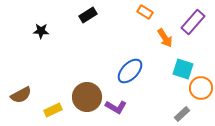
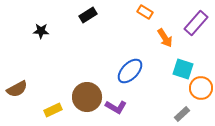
purple rectangle: moved 3 px right, 1 px down
brown semicircle: moved 4 px left, 6 px up
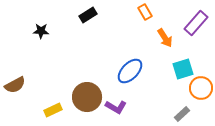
orange rectangle: rotated 28 degrees clockwise
cyan square: rotated 35 degrees counterclockwise
brown semicircle: moved 2 px left, 4 px up
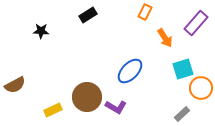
orange rectangle: rotated 56 degrees clockwise
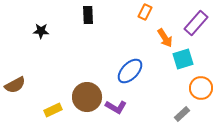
black rectangle: rotated 60 degrees counterclockwise
cyan square: moved 10 px up
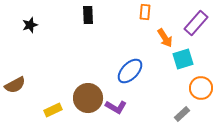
orange rectangle: rotated 21 degrees counterclockwise
black star: moved 11 px left, 6 px up; rotated 21 degrees counterclockwise
brown circle: moved 1 px right, 1 px down
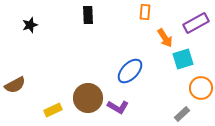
purple rectangle: rotated 20 degrees clockwise
purple L-shape: moved 2 px right
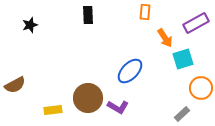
yellow rectangle: rotated 18 degrees clockwise
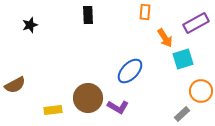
orange circle: moved 3 px down
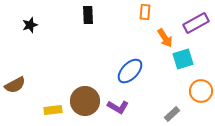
brown circle: moved 3 px left, 3 px down
gray rectangle: moved 10 px left
